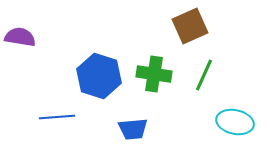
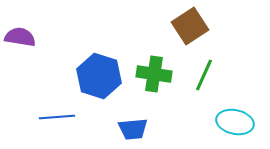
brown square: rotated 9 degrees counterclockwise
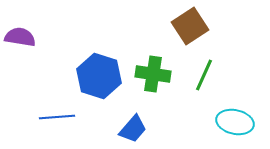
green cross: moved 1 px left
blue trapezoid: rotated 44 degrees counterclockwise
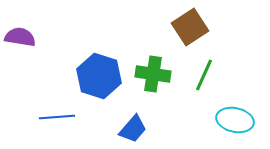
brown square: moved 1 px down
cyan ellipse: moved 2 px up
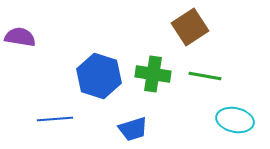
green line: moved 1 px right, 1 px down; rotated 76 degrees clockwise
blue line: moved 2 px left, 2 px down
blue trapezoid: rotated 32 degrees clockwise
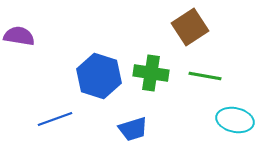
purple semicircle: moved 1 px left, 1 px up
green cross: moved 2 px left, 1 px up
blue line: rotated 16 degrees counterclockwise
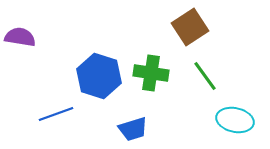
purple semicircle: moved 1 px right, 1 px down
green line: rotated 44 degrees clockwise
blue line: moved 1 px right, 5 px up
